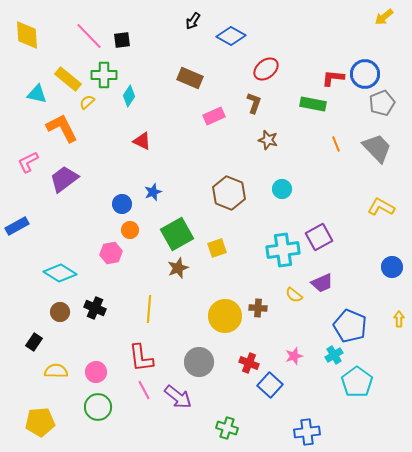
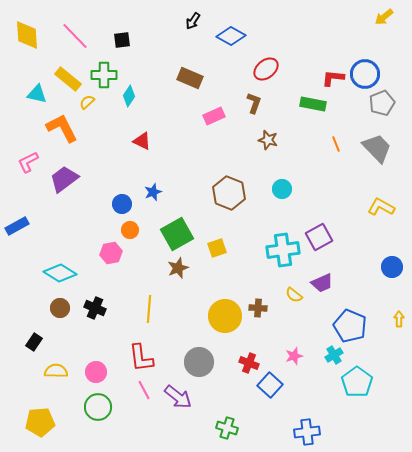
pink line at (89, 36): moved 14 px left
brown circle at (60, 312): moved 4 px up
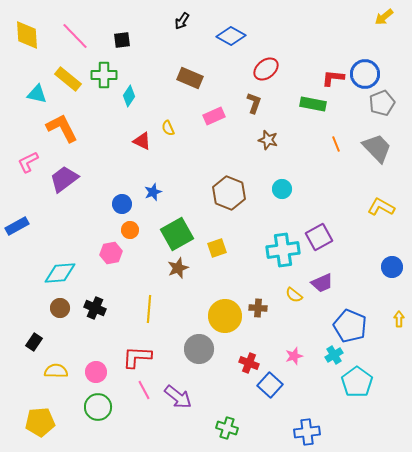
black arrow at (193, 21): moved 11 px left
yellow semicircle at (87, 102): moved 81 px right, 26 px down; rotated 70 degrees counterclockwise
cyan diamond at (60, 273): rotated 36 degrees counterclockwise
red L-shape at (141, 358): moved 4 px left, 1 px up; rotated 100 degrees clockwise
gray circle at (199, 362): moved 13 px up
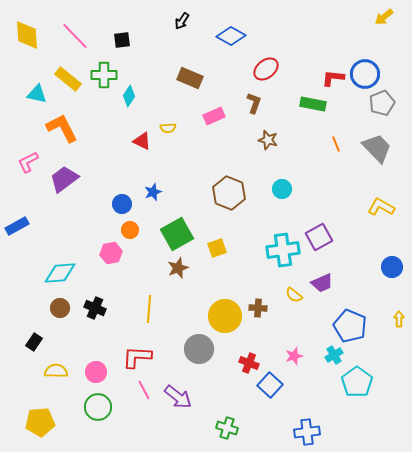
yellow semicircle at (168, 128): rotated 70 degrees counterclockwise
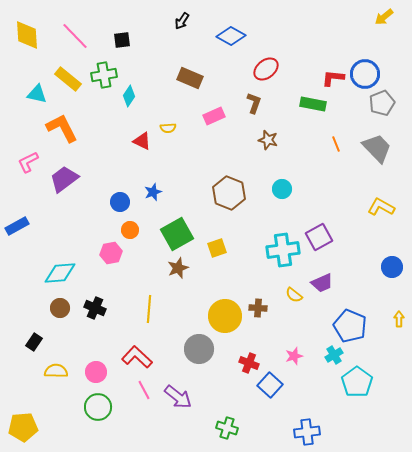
green cross at (104, 75): rotated 10 degrees counterclockwise
blue circle at (122, 204): moved 2 px left, 2 px up
red L-shape at (137, 357): rotated 40 degrees clockwise
yellow pentagon at (40, 422): moved 17 px left, 5 px down
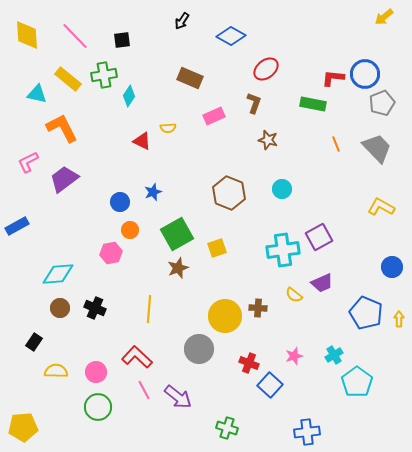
cyan diamond at (60, 273): moved 2 px left, 1 px down
blue pentagon at (350, 326): moved 16 px right, 13 px up
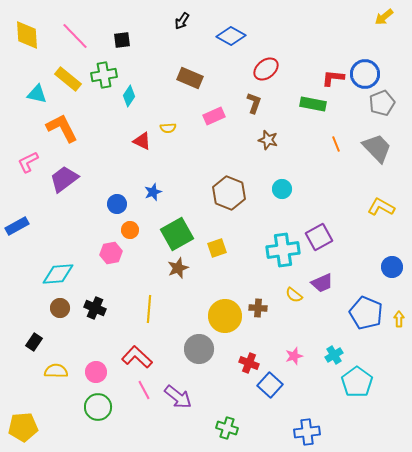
blue circle at (120, 202): moved 3 px left, 2 px down
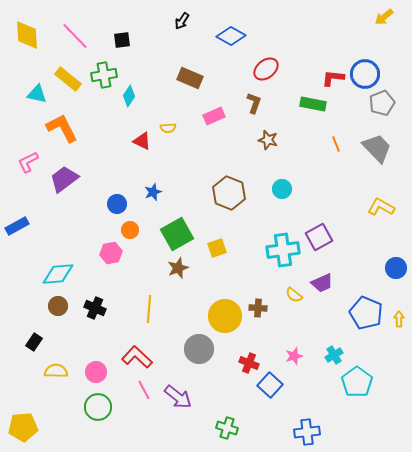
blue circle at (392, 267): moved 4 px right, 1 px down
brown circle at (60, 308): moved 2 px left, 2 px up
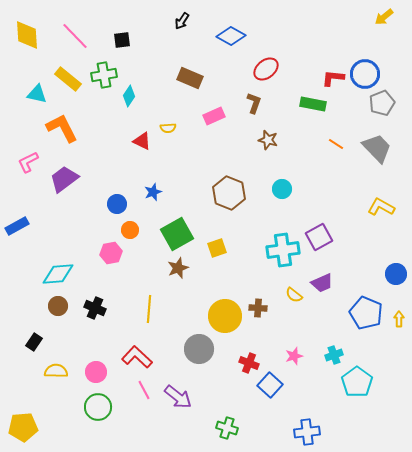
orange line at (336, 144): rotated 35 degrees counterclockwise
blue circle at (396, 268): moved 6 px down
cyan cross at (334, 355): rotated 12 degrees clockwise
